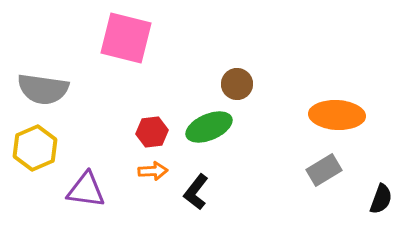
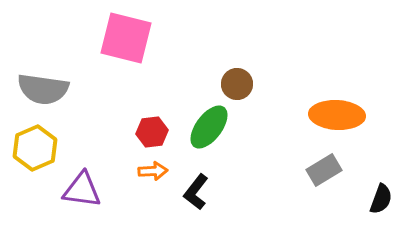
green ellipse: rotated 30 degrees counterclockwise
purple triangle: moved 4 px left
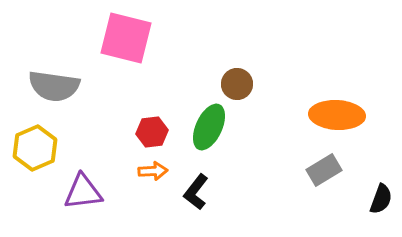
gray semicircle: moved 11 px right, 3 px up
green ellipse: rotated 12 degrees counterclockwise
purple triangle: moved 1 px right, 2 px down; rotated 15 degrees counterclockwise
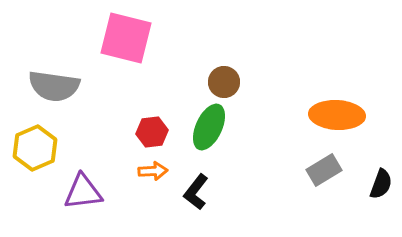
brown circle: moved 13 px left, 2 px up
black semicircle: moved 15 px up
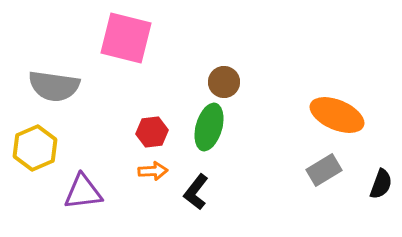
orange ellipse: rotated 20 degrees clockwise
green ellipse: rotated 9 degrees counterclockwise
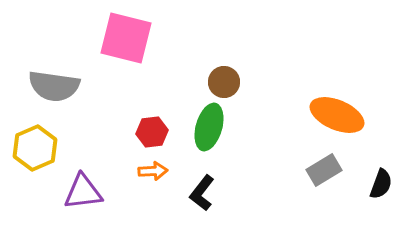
black L-shape: moved 6 px right, 1 px down
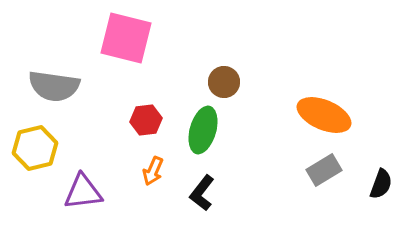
orange ellipse: moved 13 px left
green ellipse: moved 6 px left, 3 px down
red hexagon: moved 6 px left, 12 px up
yellow hexagon: rotated 9 degrees clockwise
orange arrow: rotated 116 degrees clockwise
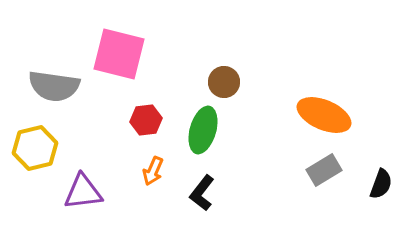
pink square: moved 7 px left, 16 px down
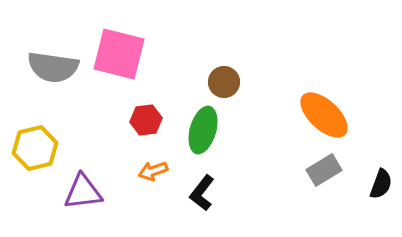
gray semicircle: moved 1 px left, 19 px up
orange ellipse: rotated 20 degrees clockwise
orange arrow: rotated 48 degrees clockwise
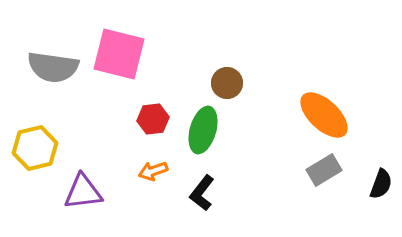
brown circle: moved 3 px right, 1 px down
red hexagon: moved 7 px right, 1 px up
